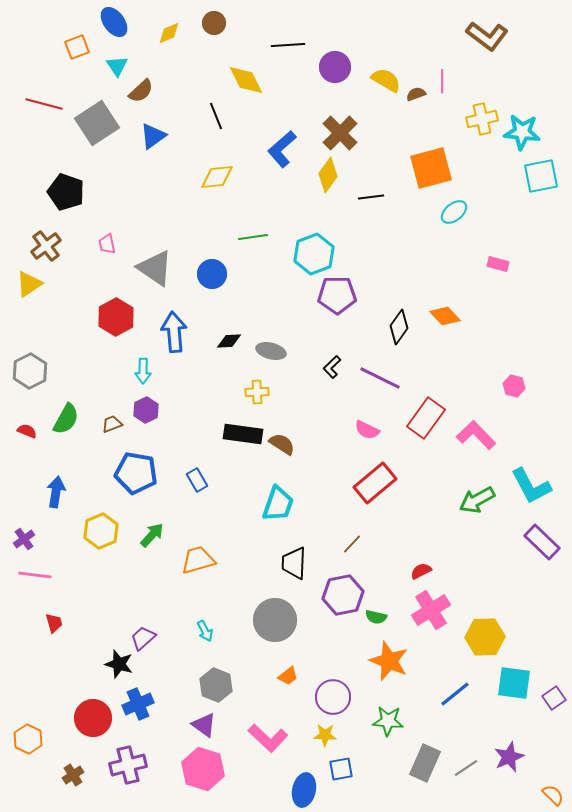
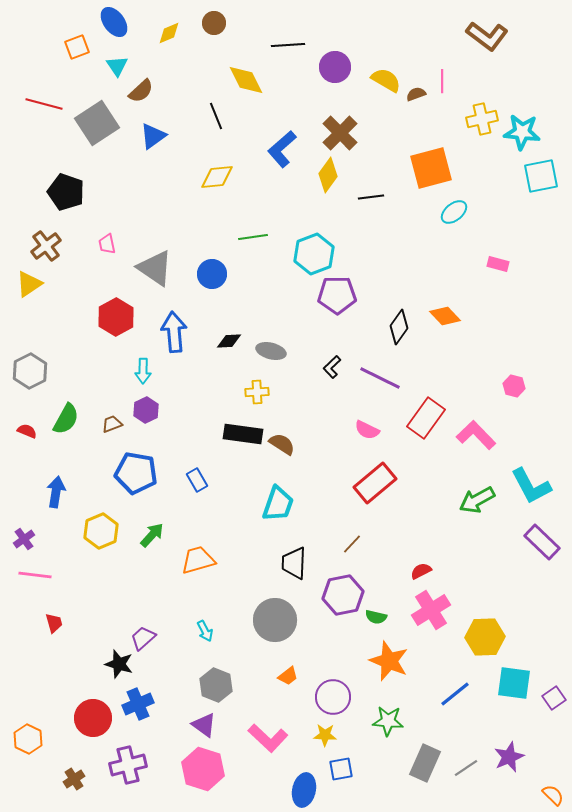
brown cross at (73, 775): moved 1 px right, 4 px down
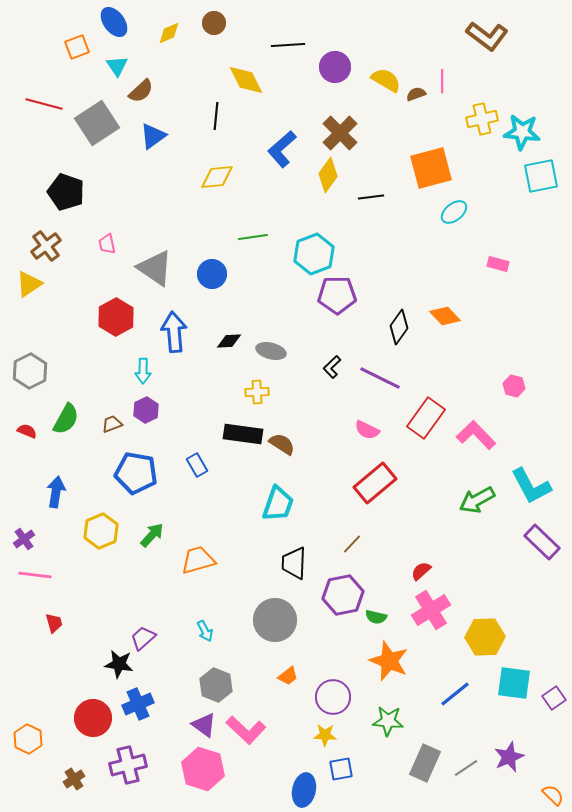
black line at (216, 116): rotated 28 degrees clockwise
blue rectangle at (197, 480): moved 15 px up
red semicircle at (421, 571): rotated 15 degrees counterclockwise
black star at (119, 664): rotated 8 degrees counterclockwise
pink L-shape at (268, 738): moved 22 px left, 8 px up
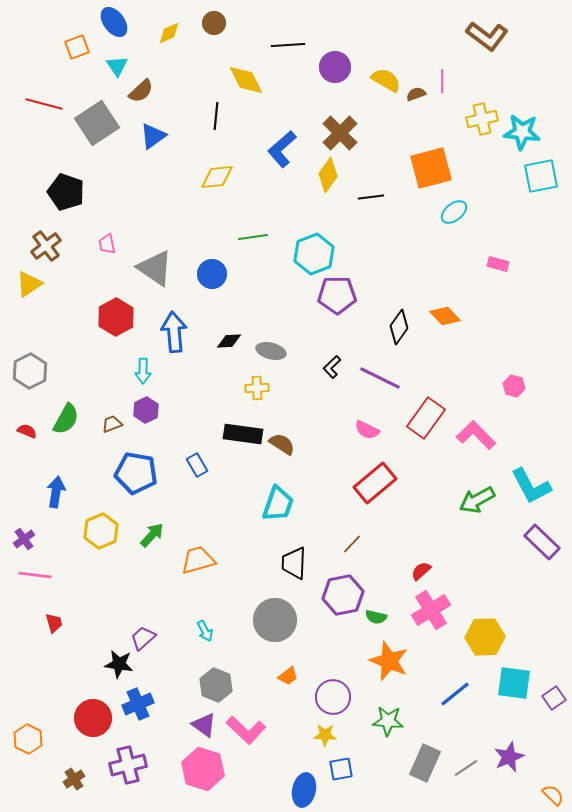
yellow cross at (257, 392): moved 4 px up
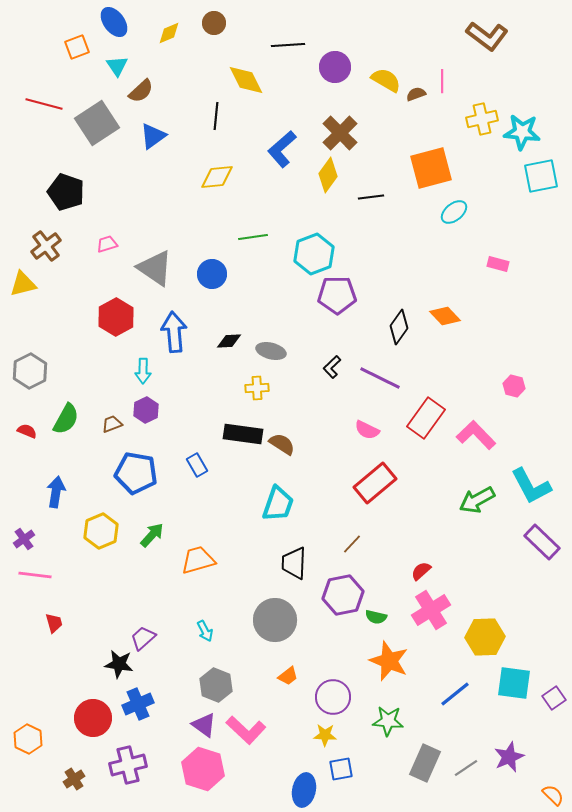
pink trapezoid at (107, 244): rotated 85 degrees clockwise
yellow triangle at (29, 284): moved 6 px left; rotated 20 degrees clockwise
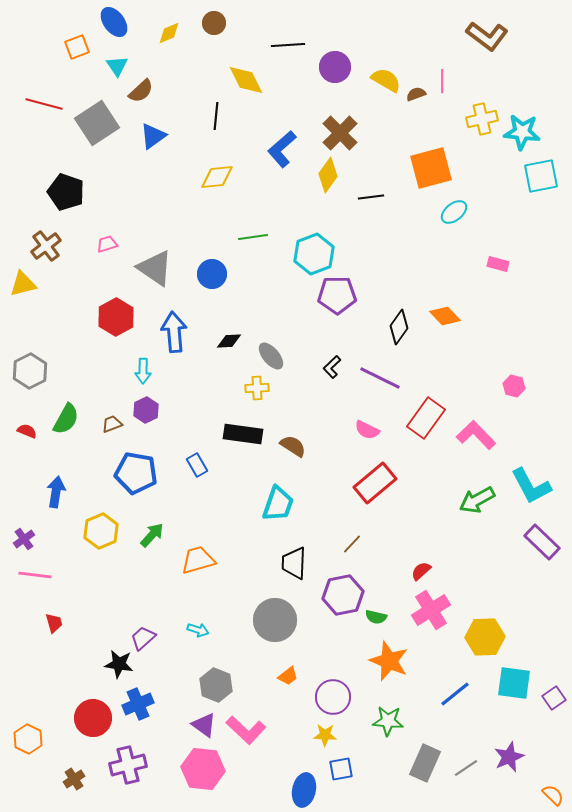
gray ellipse at (271, 351): moved 5 px down; rotated 36 degrees clockwise
brown semicircle at (282, 444): moved 11 px right, 2 px down
cyan arrow at (205, 631): moved 7 px left, 1 px up; rotated 45 degrees counterclockwise
pink hexagon at (203, 769): rotated 12 degrees counterclockwise
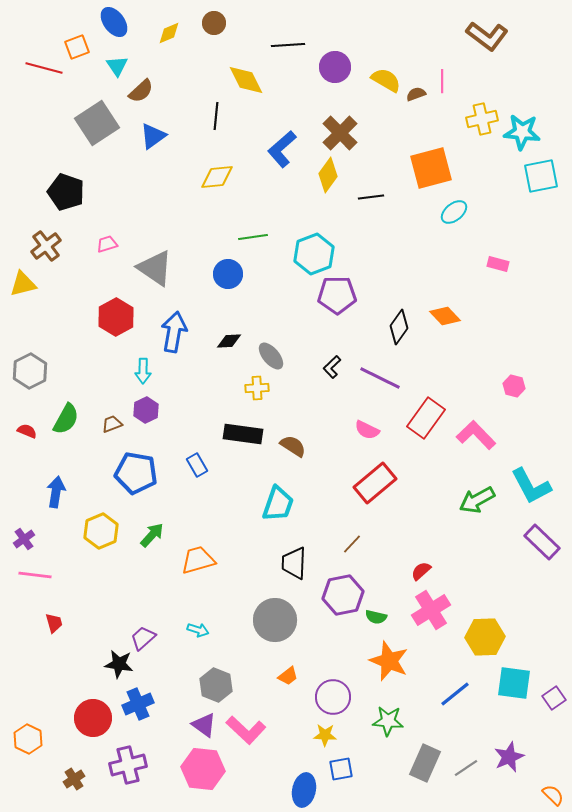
red line at (44, 104): moved 36 px up
blue circle at (212, 274): moved 16 px right
blue arrow at (174, 332): rotated 15 degrees clockwise
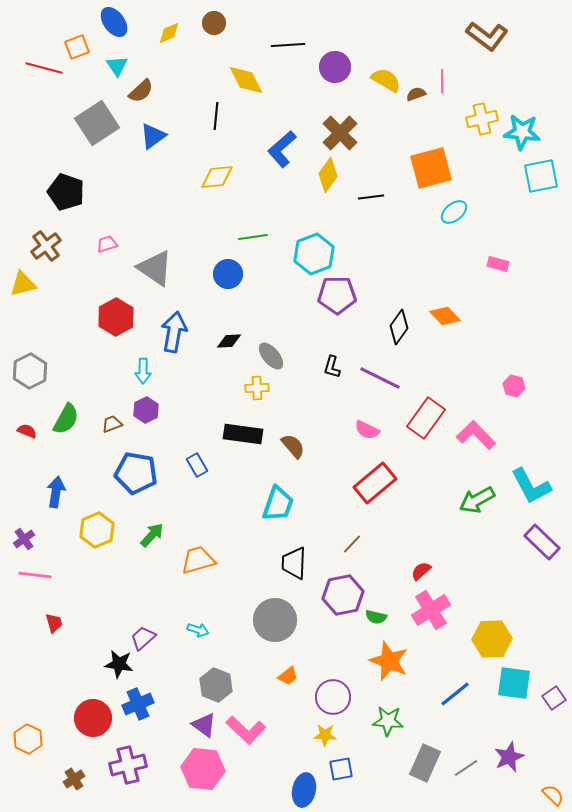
black L-shape at (332, 367): rotated 30 degrees counterclockwise
brown semicircle at (293, 446): rotated 16 degrees clockwise
yellow hexagon at (101, 531): moved 4 px left, 1 px up
yellow hexagon at (485, 637): moved 7 px right, 2 px down
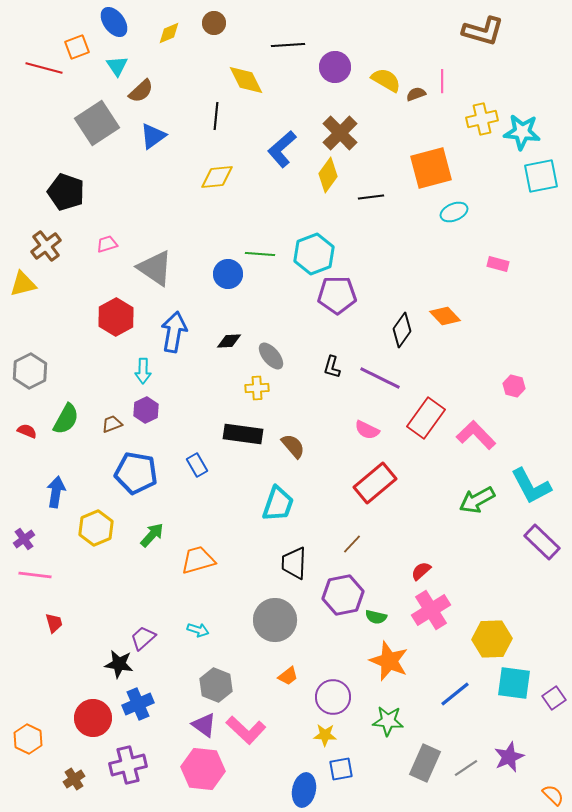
brown L-shape at (487, 36): moved 4 px left, 5 px up; rotated 21 degrees counterclockwise
cyan ellipse at (454, 212): rotated 16 degrees clockwise
green line at (253, 237): moved 7 px right, 17 px down; rotated 12 degrees clockwise
black diamond at (399, 327): moved 3 px right, 3 px down
yellow hexagon at (97, 530): moved 1 px left, 2 px up
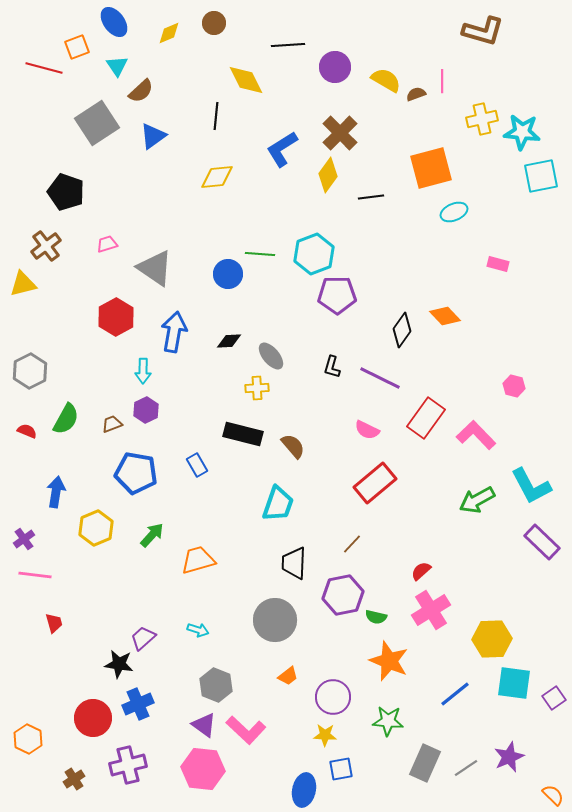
blue L-shape at (282, 149): rotated 9 degrees clockwise
black rectangle at (243, 434): rotated 6 degrees clockwise
